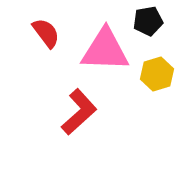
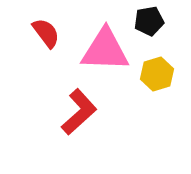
black pentagon: moved 1 px right
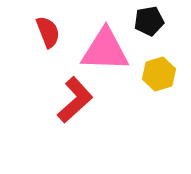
red semicircle: moved 2 px right, 1 px up; rotated 16 degrees clockwise
yellow hexagon: moved 2 px right
red L-shape: moved 4 px left, 12 px up
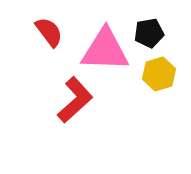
black pentagon: moved 12 px down
red semicircle: moved 1 px right; rotated 16 degrees counterclockwise
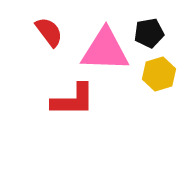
red L-shape: moved 2 px left; rotated 42 degrees clockwise
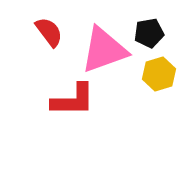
pink triangle: moved 1 px left; rotated 22 degrees counterclockwise
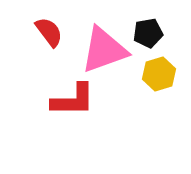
black pentagon: moved 1 px left
